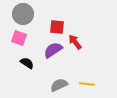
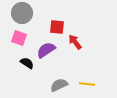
gray circle: moved 1 px left, 1 px up
purple semicircle: moved 7 px left
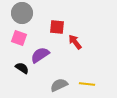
purple semicircle: moved 6 px left, 5 px down
black semicircle: moved 5 px left, 5 px down
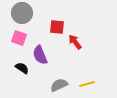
purple semicircle: rotated 78 degrees counterclockwise
yellow line: rotated 21 degrees counterclockwise
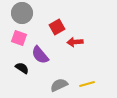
red square: rotated 35 degrees counterclockwise
red arrow: rotated 56 degrees counterclockwise
purple semicircle: rotated 18 degrees counterclockwise
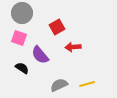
red arrow: moved 2 px left, 5 px down
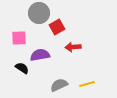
gray circle: moved 17 px right
pink square: rotated 21 degrees counterclockwise
purple semicircle: rotated 120 degrees clockwise
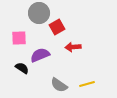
purple semicircle: rotated 12 degrees counterclockwise
gray semicircle: rotated 120 degrees counterclockwise
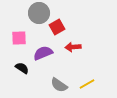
purple semicircle: moved 3 px right, 2 px up
yellow line: rotated 14 degrees counterclockwise
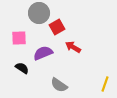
red arrow: rotated 35 degrees clockwise
yellow line: moved 18 px right; rotated 42 degrees counterclockwise
